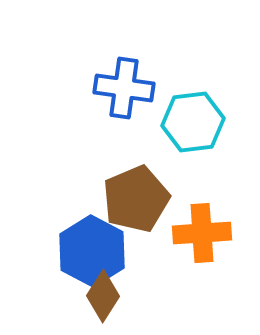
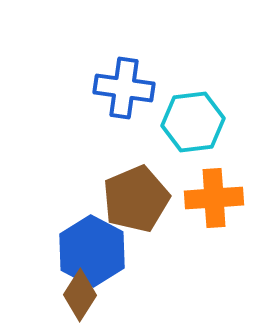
orange cross: moved 12 px right, 35 px up
brown diamond: moved 23 px left, 1 px up
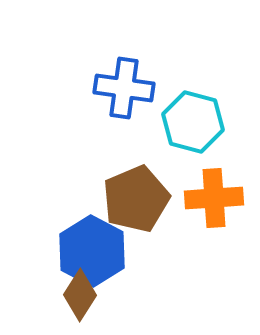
cyan hexagon: rotated 22 degrees clockwise
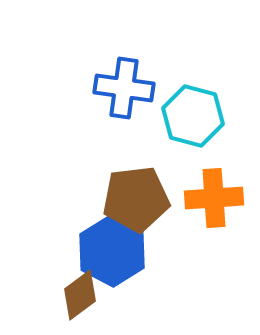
cyan hexagon: moved 6 px up
brown pentagon: rotated 16 degrees clockwise
blue hexagon: moved 20 px right
brown diamond: rotated 21 degrees clockwise
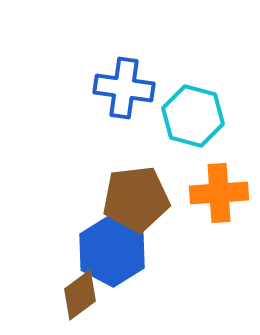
orange cross: moved 5 px right, 5 px up
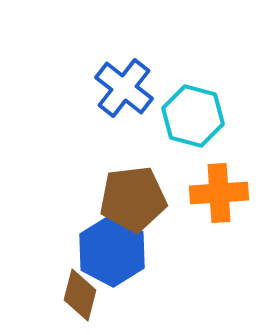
blue cross: rotated 30 degrees clockwise
brown pentagon: moved 3 px left
brown diamond: rotated 39 degrees counterclockwise
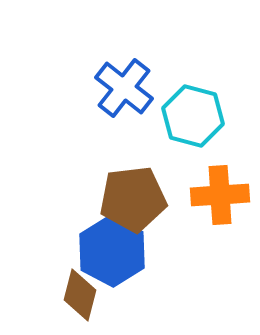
orange cross: moved 1 px right, 2 px down
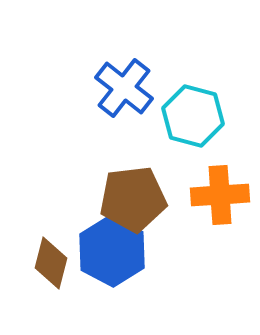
brown diamond: moved 29 px left, 32 px up
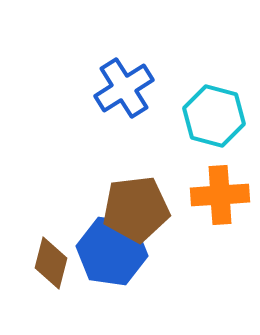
blue cross: rotated 20 degrees clockwise
cyan hexagon: moved 21 px right
brown pentagon: moved 3 px right, 10 px down
blue hexagon: rotated 20 degrees counterclockwise
